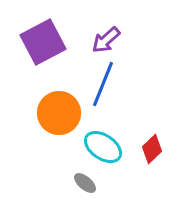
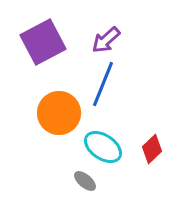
gray ellipse: moved 2 px up
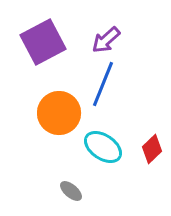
gray ellipse: moved 14 px left, 10 px down
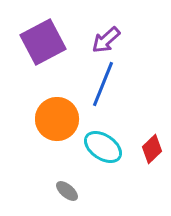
orange circle: moved 2 px left, 6 px down
gray ellipse: moved 4 px left
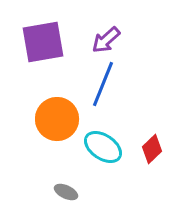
purple square: rotated 18 degrees clockwise
gray ellipse: moved 1 px left, 1 px down; rotated 15 degrees counterclockwise
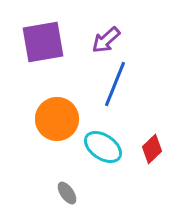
blue line: moved 12 px right
gray ellipse: moved 1 px right, 1 px down; rotated 30 degrees clockwise
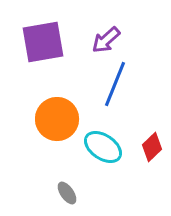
red diamond: moved 2 px up
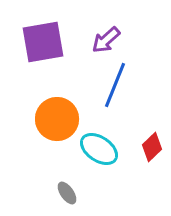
blue line: moved 1 px down
cyan ellipse: moved 4 px left, 2 px down
